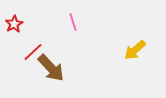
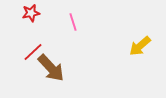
red star: moved 17 px right, 11 px up; rotated 18 degrees clockwise
yellow arrow: moved 5 px right, 4 px up
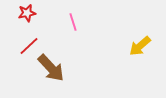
red star: moved 4 px left
red line: moved 4 px left, 6 px up
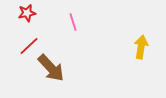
yellow arrow: moved 1 px right, 1 px down; rotated 140 degrees clockwise
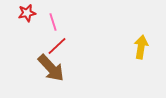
pink line: moved 20 px left
red line: moved 28 px right
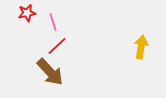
brown arrow: moved 1 px left, 4 px down
